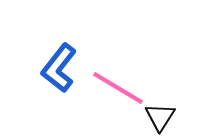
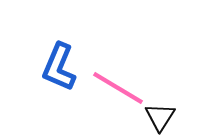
blue L-shape: moved 1 px up; rotated 15 degrees counterclockwise
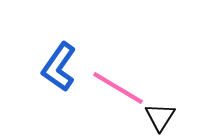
blue L-shape: rotated 12 degrees clockwise
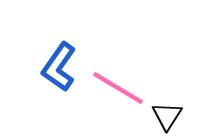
black triangle: moved 7 px right, 1 px up
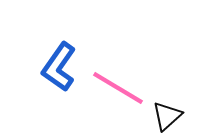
black triangle: rotated 16 degrees clockwise
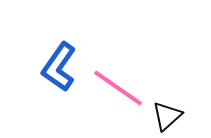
pink line: rotated 4 degrees clockwise
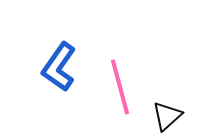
pink line: moved 2 px right, 1 px up; rotated 40 degrees clockwise
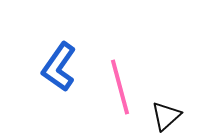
black triangle: moved 1 px left
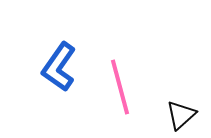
black triangle: moved 15 px right, 1 px up
